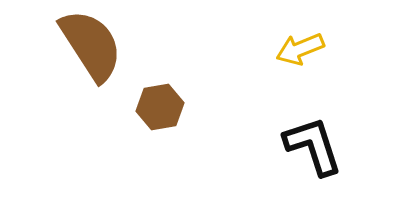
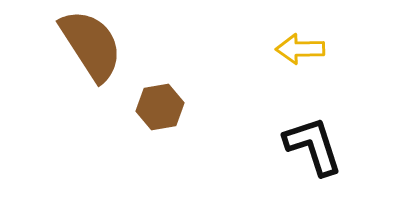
yellow arrow: rotated 21 degrees clockwise
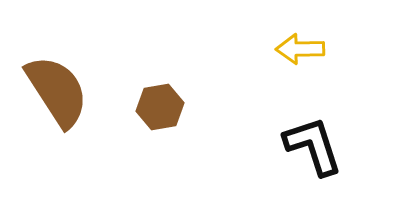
brown semicircle: moved 34 px left, 46 px down
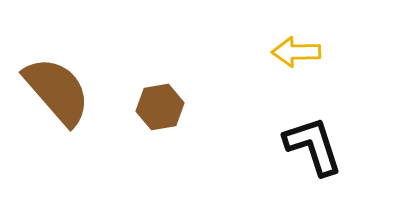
yellow arrow: moved 4 px left, 3 px down
brown semicircle: rotated 8 degrees counterclockwise
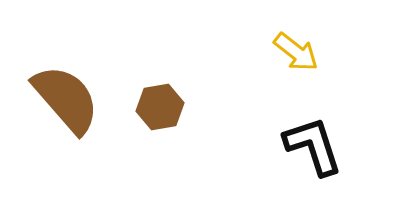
yellow arrow: rotated 141 degrees counterclockwise
brown semicircle: moved 9 px right, 8 px down
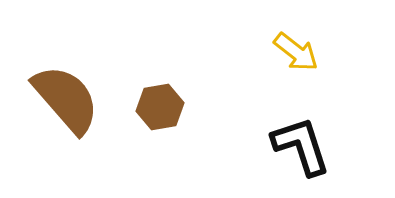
black L-shape: moved 12 px left
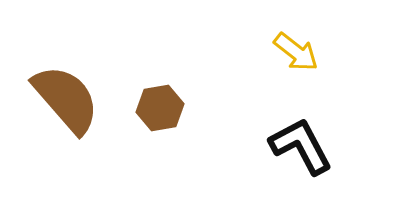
brown hexagon: moved 1 px down
black L-shape: rotated 10 degrees counterclockwise
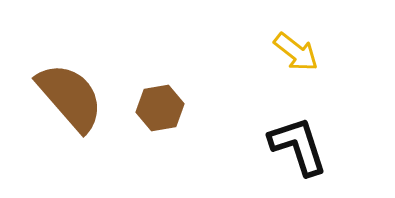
brown semicircle: moved 4 px right, 2 px up
black L-shape: moved 3 px left; rotated 10 degrees clockwise
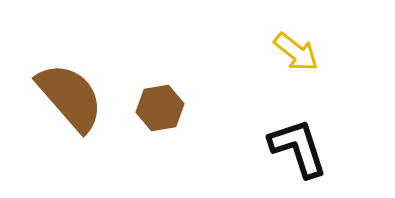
black L-shape: moved 2 px down
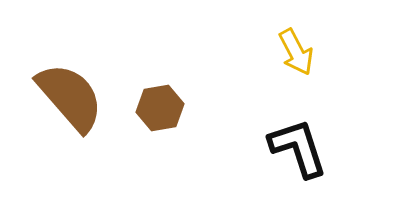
yellow arrow: rotated 24 degrees clockwise
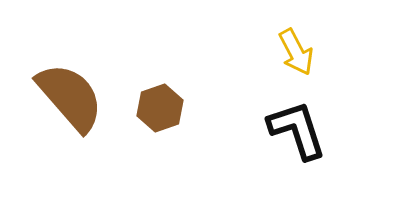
brown hexagon: rotated 9 degrees counterclockwise
black L-shape: moved 1 px left, 18 px up
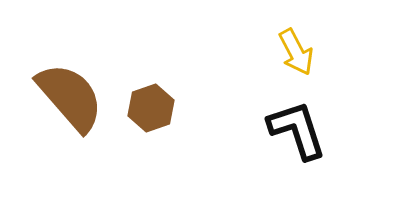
brown hexagon: moved 9 px left
